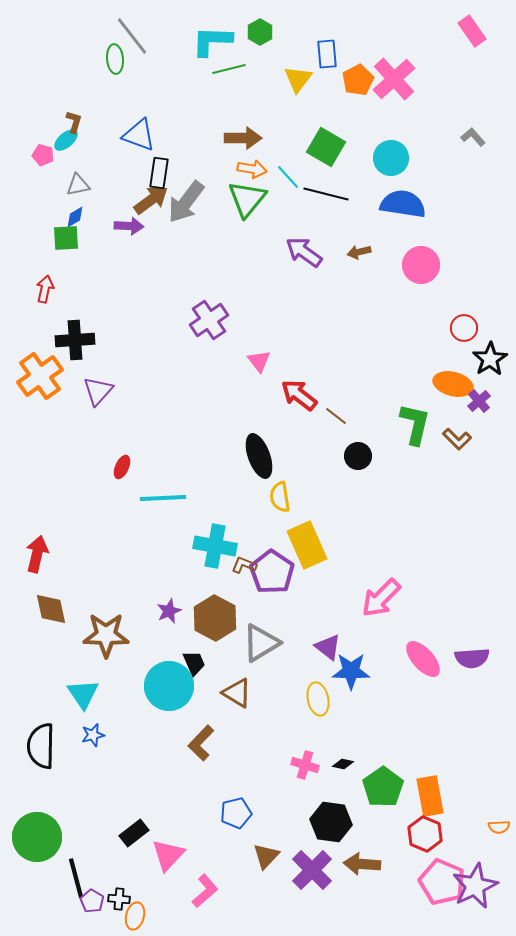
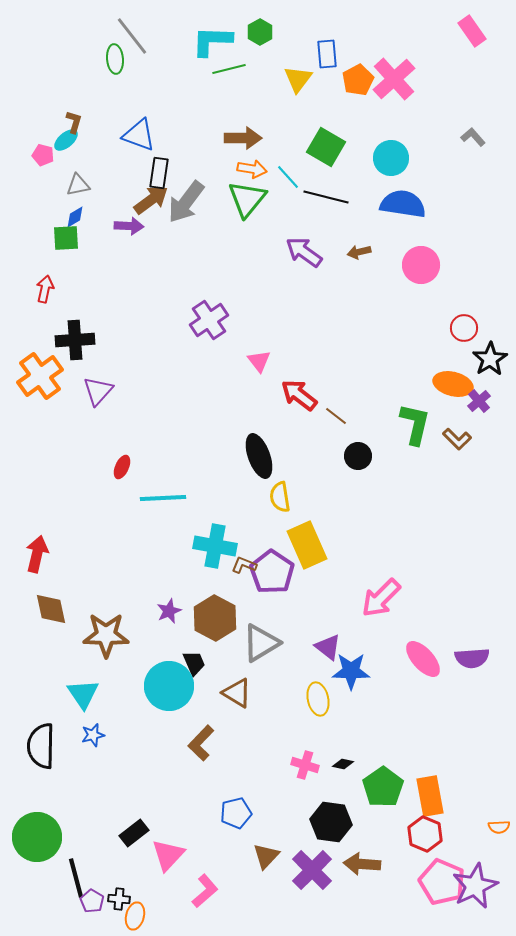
black line at (326, 194): moved 3 px down
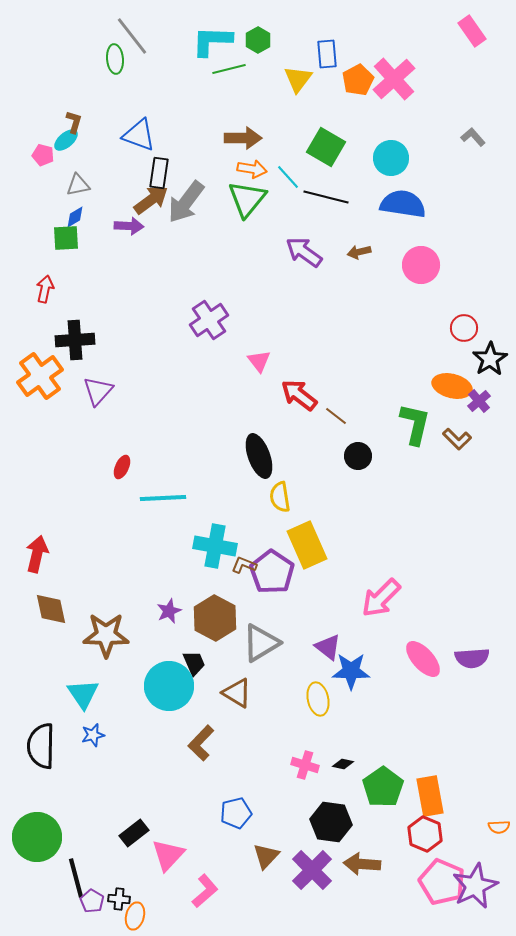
green hexagon at (260, 32): moved 2 px left, 8 px down
orange ellipse at (453, 384): moved 1 px left, 2 px down
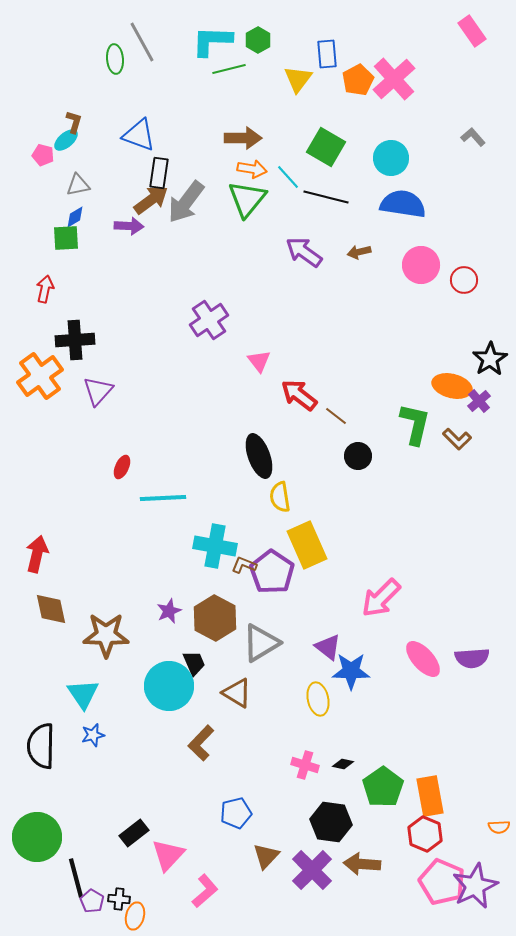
gray line at (132, 36): moved 10 px right, 6 px down; rotated 9 degrees clockwise
red circle at (464, 328): moved 48 px up
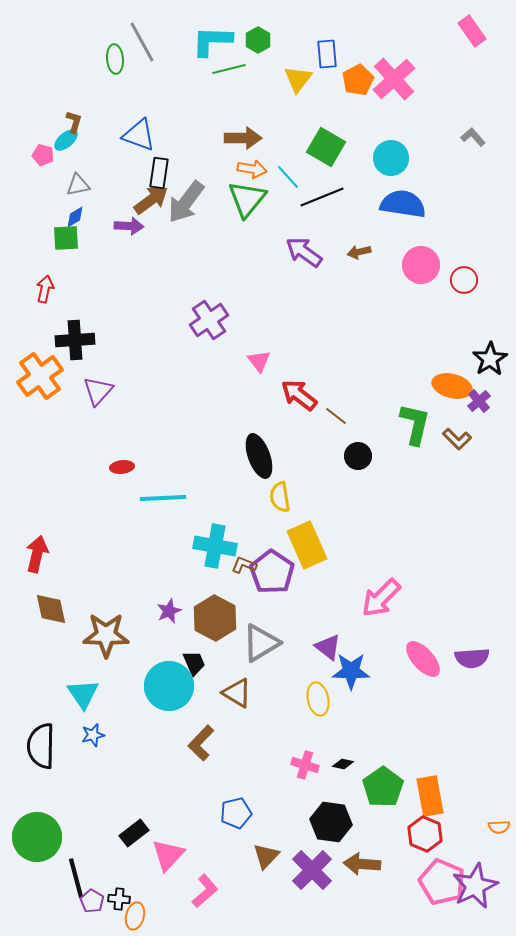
black line at (326, 197): moved 4 px left; rotated 36 degrees counterclockwise
red ellipse at (122, 467): rotated 60 degrees clockwise
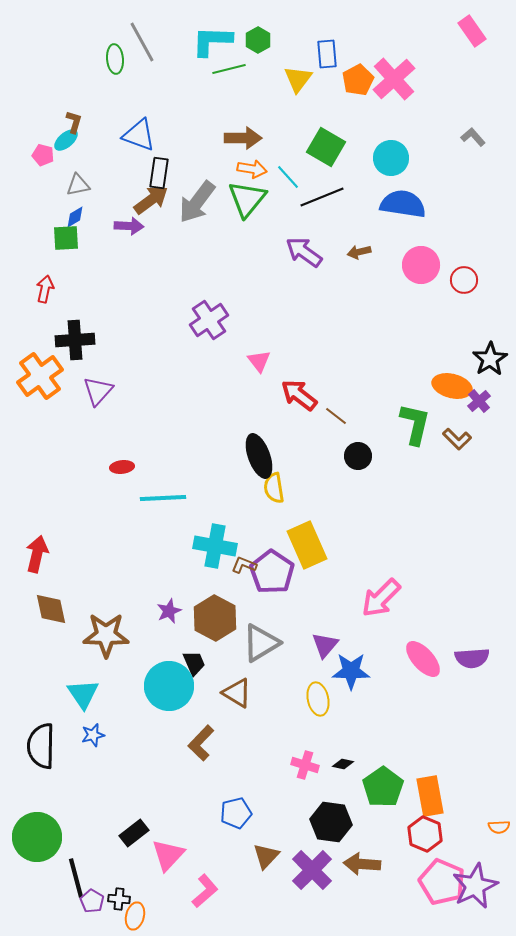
gray arrow at (186, 202): moved 11 px right
yellow semicircle at (280, 497): moved 6 px left, 9 px up
purple triangle at (328, 647): moved 3 px left, 2 px up; rotated 32 degrees clockwise
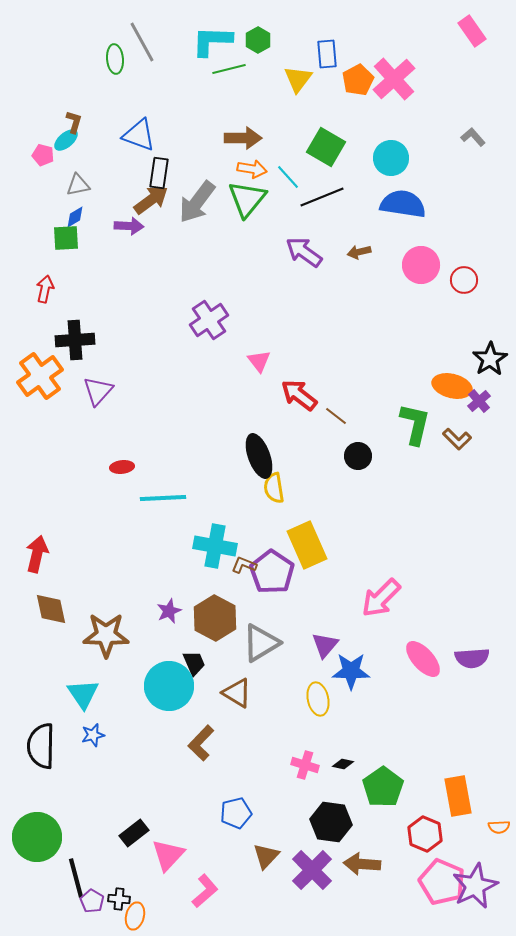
orange rectangle at (430, 796): moved 28 px right
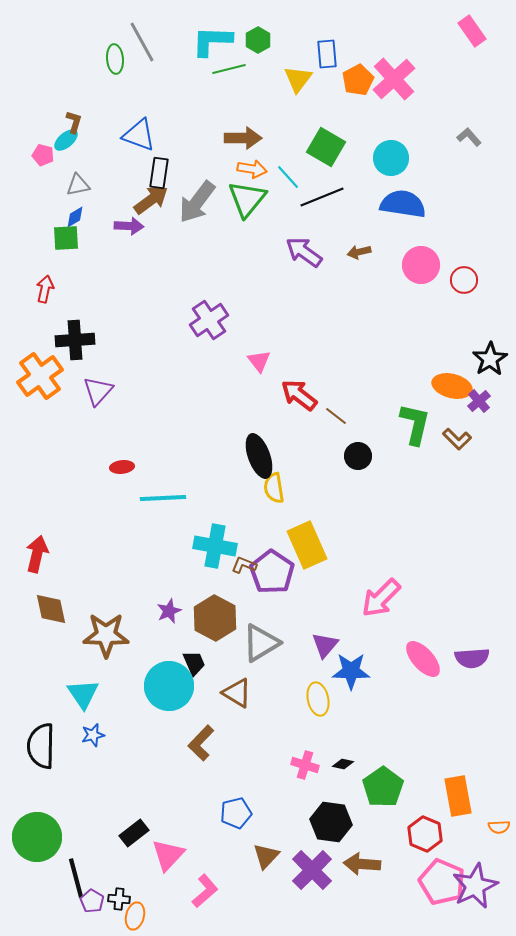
gray L-shape at (473, 137): moved 4 px left
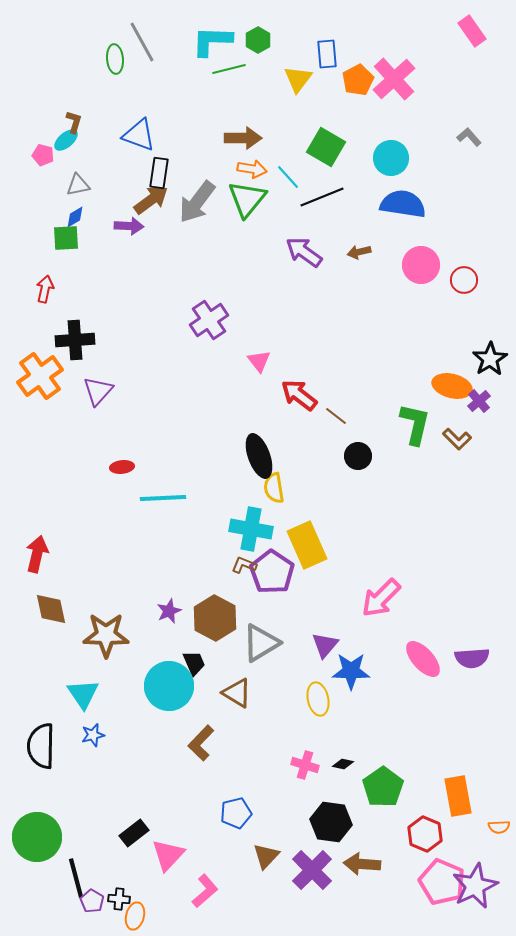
cyan cross at (215, 546): moved 36 px right, 17 px up
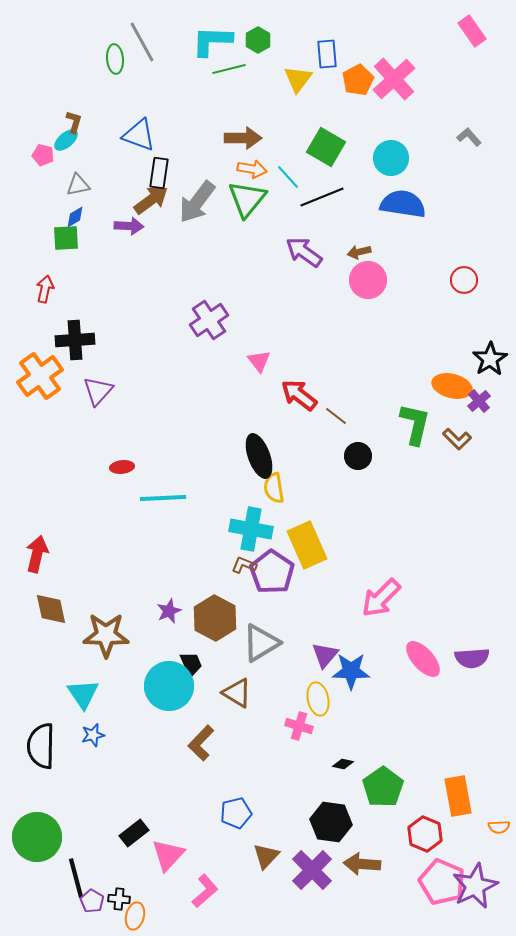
pink circle at (421, 265): moved 53 px left, 15 px down
purple triangle at (325, 645): moved 10 px down
black trapezoid at (194, 663): moved 3 px left, 1 px down
pink cross at (305, 765): moved 6 px left, 39 px up
